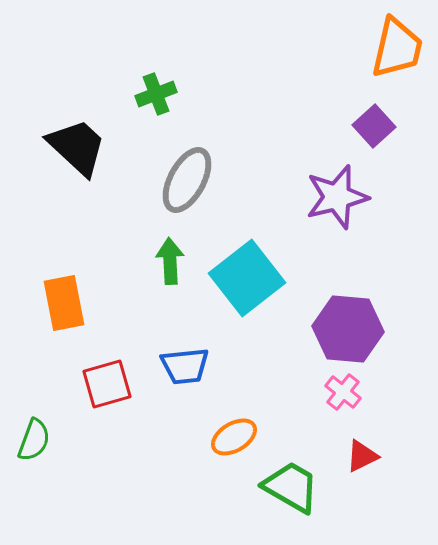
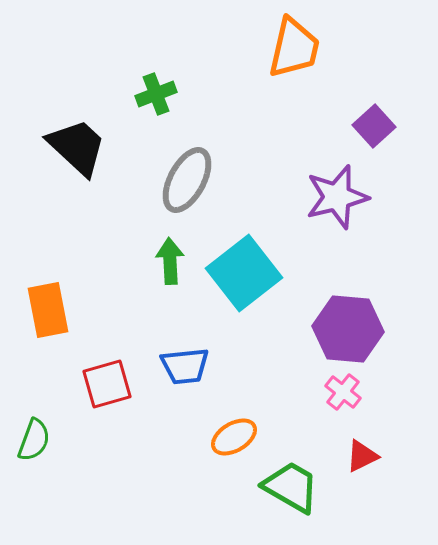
orange trapezoid: moved 103 px left
cyan square: moved 3 px left, 5 px up
orange rectangle: moved 16 px left, 7 px down
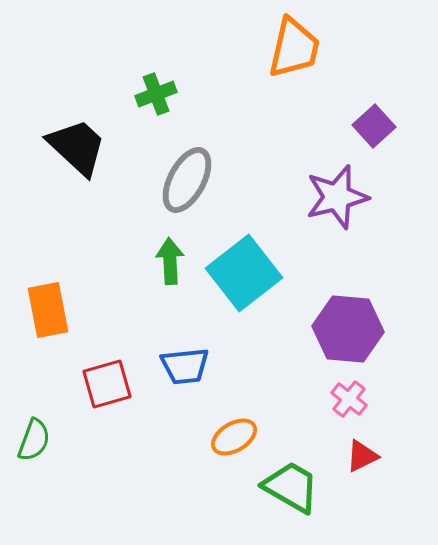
pink cross: moved 6 px right, 7 px down
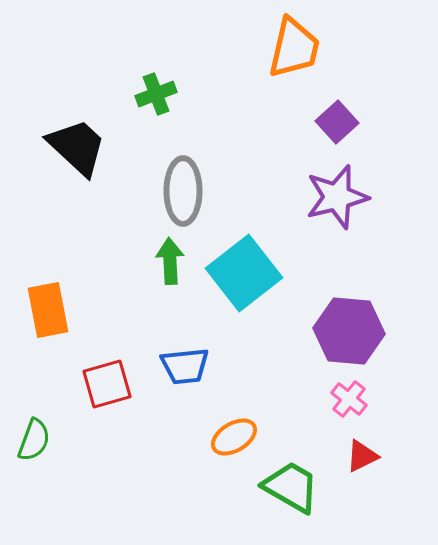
purple square: moved 37 px left, 4 px up
gray ellipse: moved 4 px left, 11 px down; rotated 28 degrees counterclockwise
purple hexagon: moved 1 px right, 2 px down
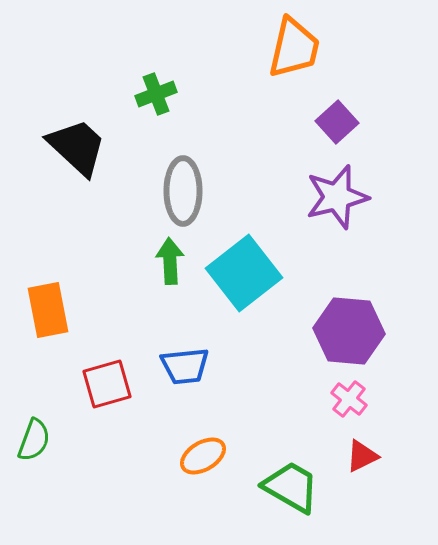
orange ellipse: moved 31 px left, 19 px down
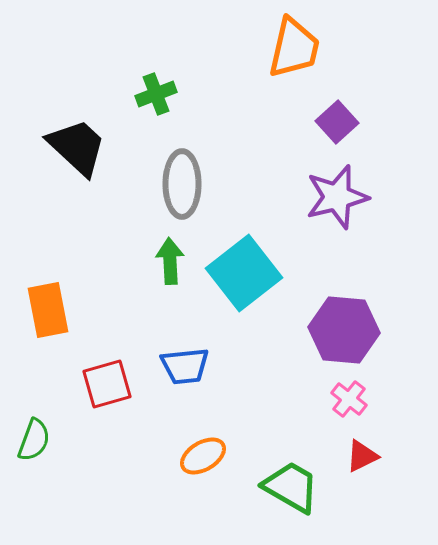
gray ellipse: moved 1 px left, 7 px up
purple hexagon: moved 5 px left, 1 px up
